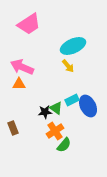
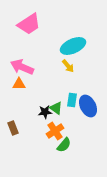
cyan rectangle: rotated 56 degrees counterclockwise
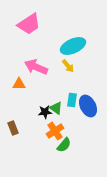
pink arrow: moved 14 px right
